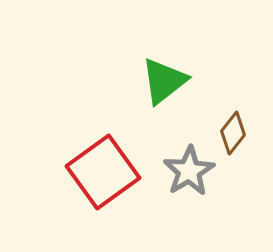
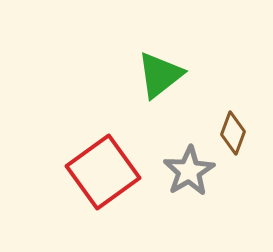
green triangle: moved 4 px left, 6 px up
brown diamond: rotated 18 degrees counterclockwise
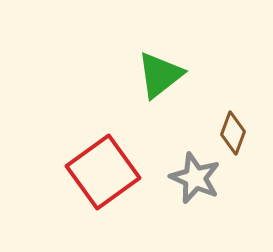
gray star: moved 6 px right, 7 px down; rotated 18 degrees counterclockwise
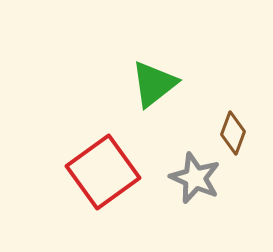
green triangle: moved 6 px left, 9 px down
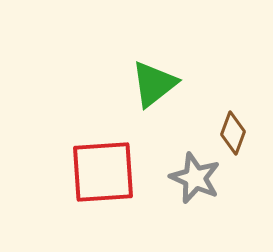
red square: rotated 32 degrees clockwise
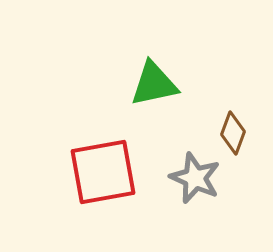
green triangle: rotated 26 degrees clockwise
red square: rotated 6 degrees counterclockwise
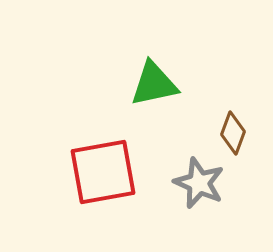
gray star: moved 4 px right, 5 px down
